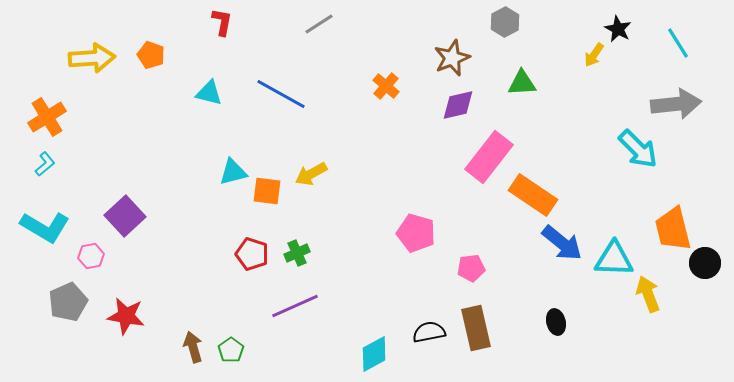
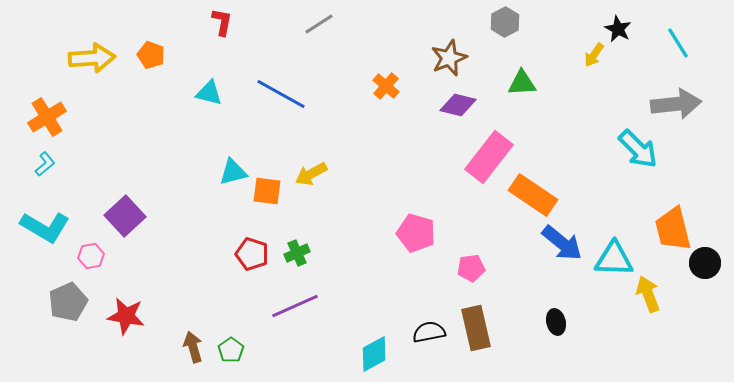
brown star at (452, 58): moved 3 px left
purple diamond at (458, 105): rotated 27 degrees clockwise
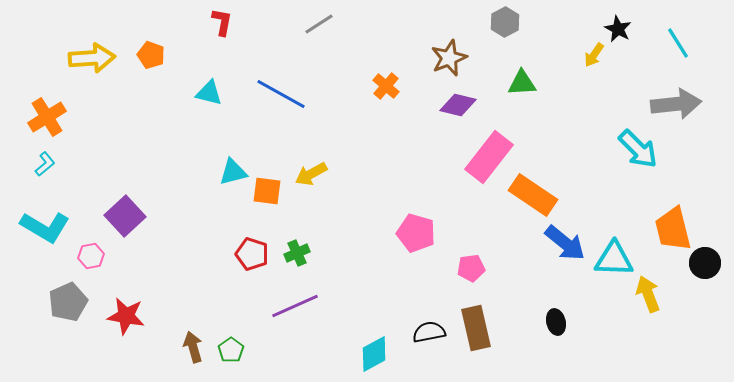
blue arrow at (562, 243): moved 3 px right
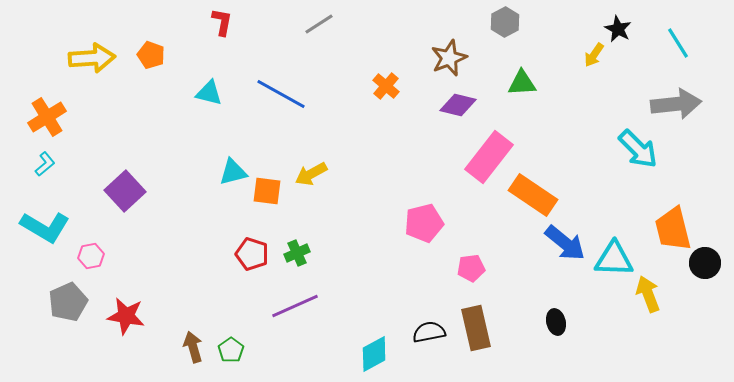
purple square at (125, 216): moved 25 px up
pink pentagon at (416, 233): moved 8 px right, 10 px up; rotated 30 degrees counterclockwise
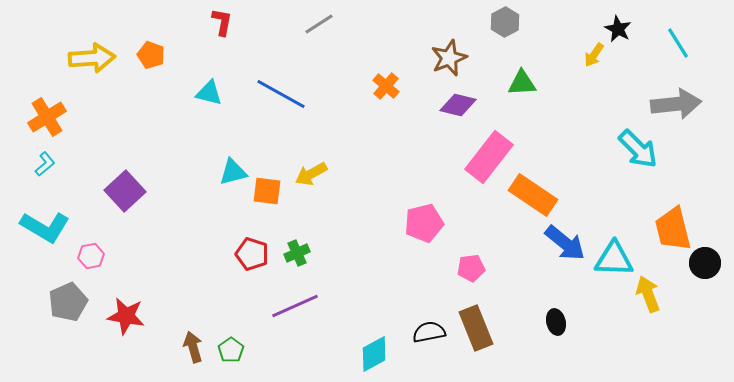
brown rectangle at (476, 328): rotated 9 degrees counterclockwise
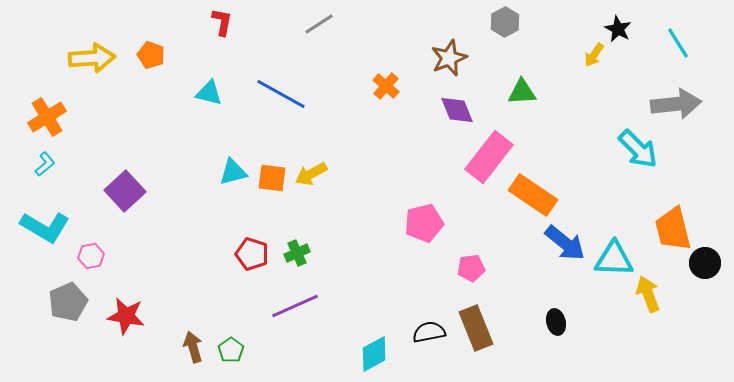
green triangle at (522, 83): moved 9 px down
purple diamond at (458, 105): moved 1 px left, 5 px down; rotated 54 degrees clockwise
orange square at (267, 191): moved 5 px right, 13 px up
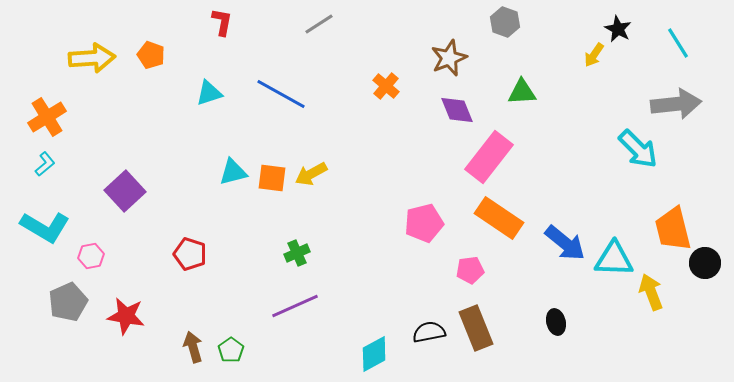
gray hexagon at (505, 22): rotated 12 degrees counterclockwise
cyan triangle at (209, 93): rotated 32 degrees counterclockwise
orange rectangle at (533, 195): moved 34 px left, 23 px down
red pentagon at (252, 254): moved 62 px left
pink pentagon at (471, 268): moved 1 px left, 2 px down
yellow arrow at (648, 294): moved 3 px right, 2 px up
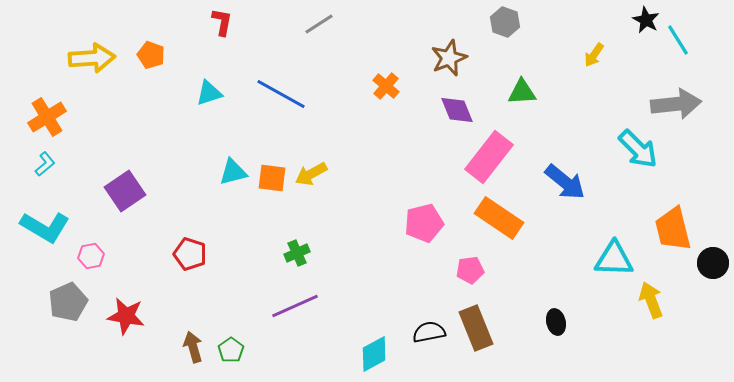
black star at (618, 29): moved 28 px right, 9 px up
cyan line at (678, 43): moved 3 px up
purple square at (125, 191): rotated 9 degrees clockwise
blue arrow at (565, 243): moved 61 px up
black circle at (705, 263): moved 8 px right
yellow arrow at (651, 292): moved 8 px down
